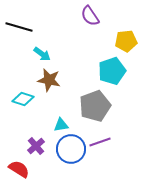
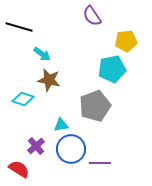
purple semicircle: moved 2 px right
cyan pentagon: moved 2 px up; rotated 8 degrees clockwise
purple line: moved 21 px down; rotated 20 degrees clockwise
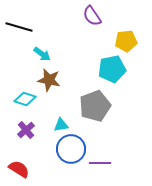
cyan diamond: moved 2 px right
purple cross: moved 10 px left, 16 px up
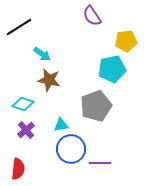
black line: rotated 48 degrees counterclockwise
cyan diamond: moved 2 px left, 5 px down
gray pentagon: moved 1 px right
red semicircle: moved 1 px left; rotated 65 degrees clockwise
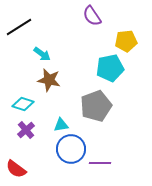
cyan pentagon: moved 2 px left, 1 px up
red semicircle: moved 2 px left; rotated 120 degrees clockwise
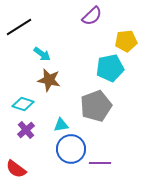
purple semicircle: rotated 100 degrees counterclockwise
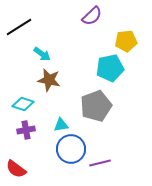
purple cross: rotated 30 degrees clockwise
purple line: rotated 15 degrees counterclockwise
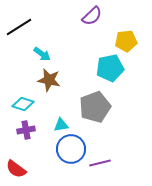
gray pentagon: moved 1 px left, 1 px down
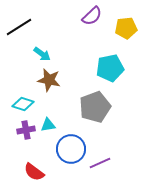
yellow pentagon: moved 13 px up
cyan triangle: moved 13 px left
purple line: rotated 10 degrees counterclockwise
red semicircle: moved 18 px right, 3 px down
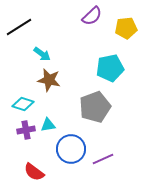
purple line: moved 3 px right, 4 px up
